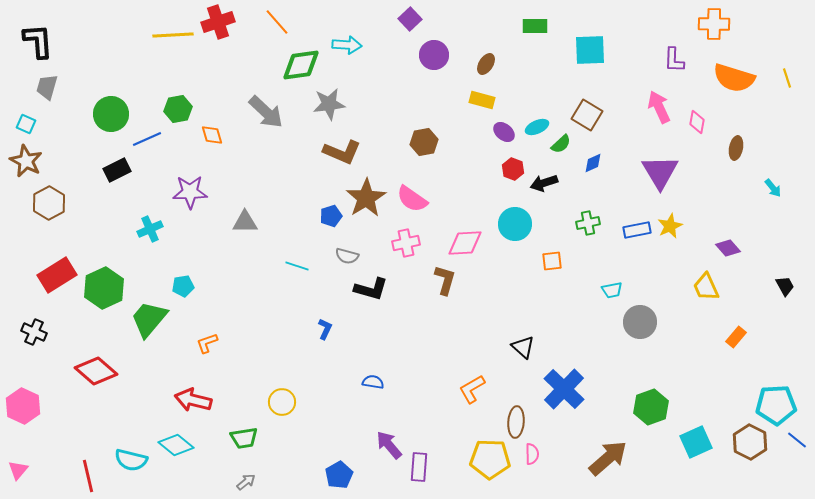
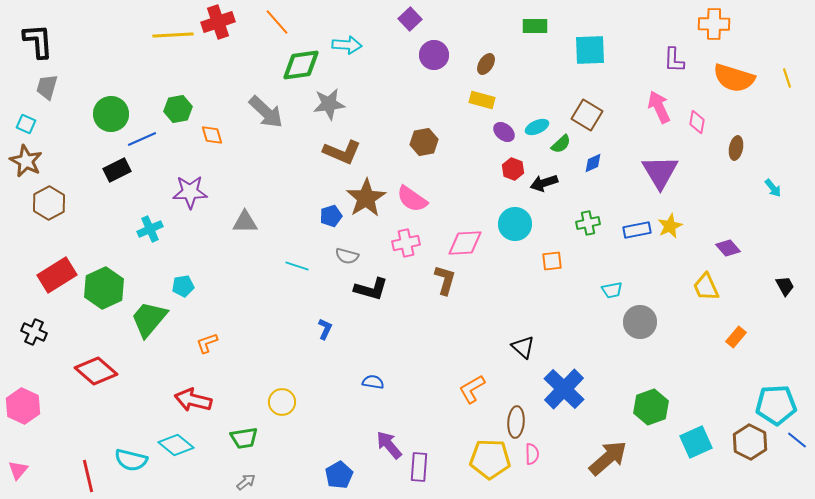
blue line at (147, 139): moved 5 px left
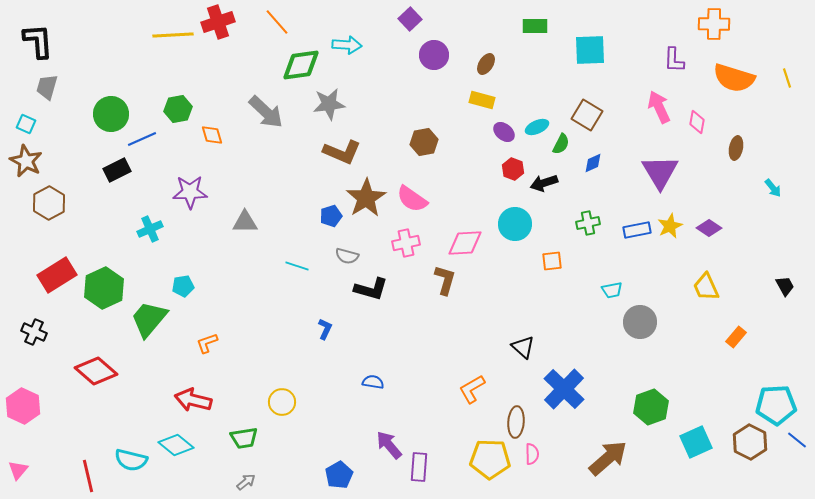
green semicircle at (561, 144): rotated 20 degrees counterclockwise
purple diamond at (728, 248): moved 19 px left, 20 px up; rotated 15 degrees counterclockwise
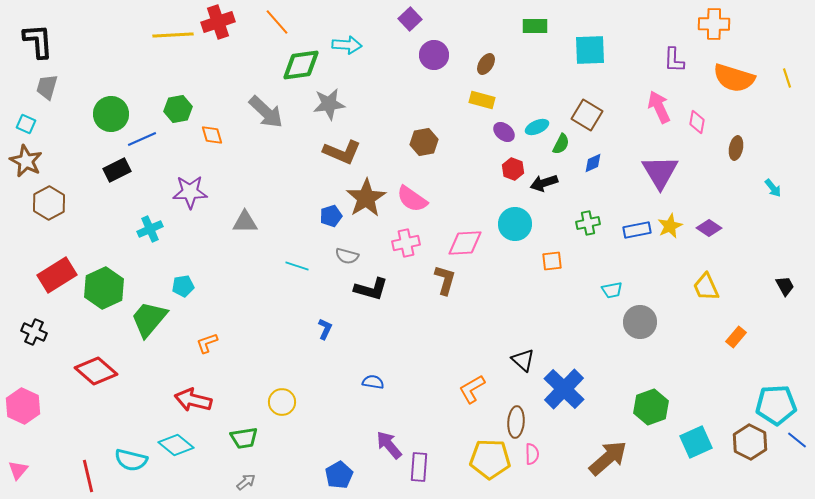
black triangle at (523, 347): moved 13 px down
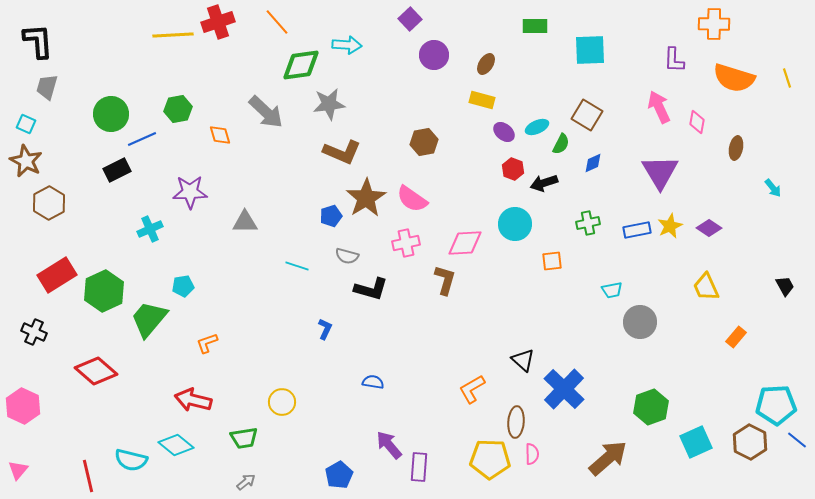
orange diamond at (212, 135): moved 8 px right
green hexagon at (104, 288): moved 3 px down
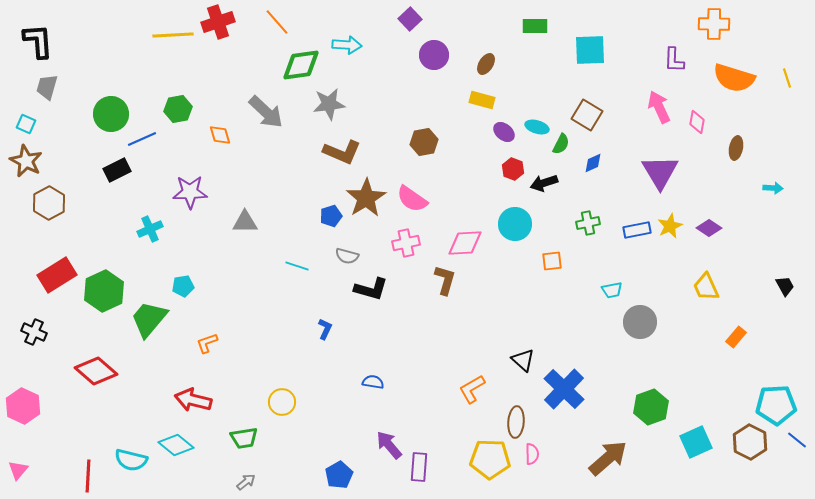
cyan ellipse at (537, 127): rotated 40 degrees clockwise
cyan arrow at (773, 188): rotated 48 degrees counterclockwise
red line at (88, 476): rotated 16 degrees clockwise
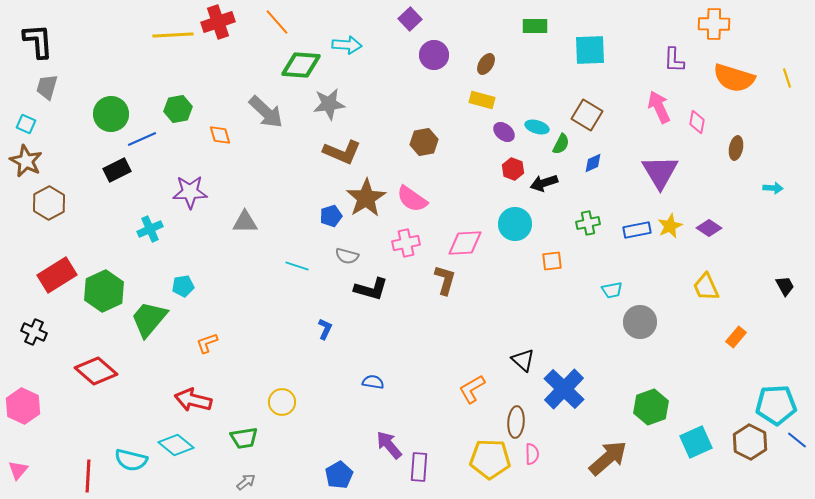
green diamond at (301, 65): rotated 12 degrees clockwise
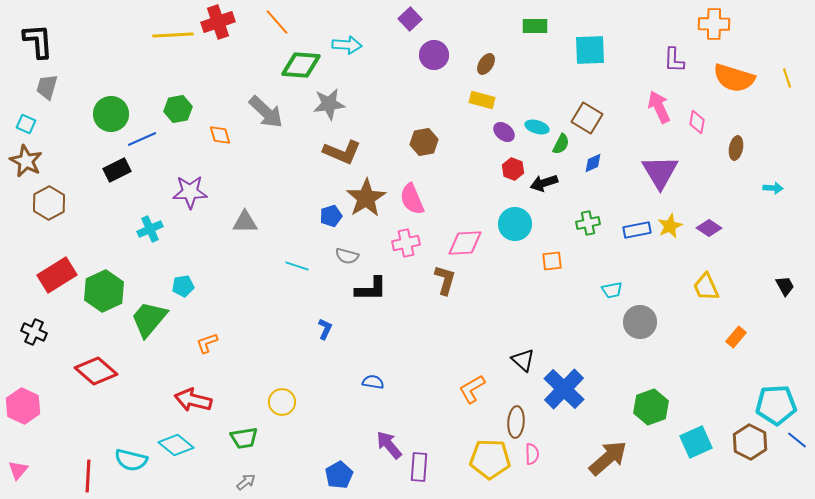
brown square at (587, 115): moved 3 px down
pink semicircle at (412, 199): rotated 32 degrees clockwise
black L-shape at (371, 289): rotated 16 degrees counterclockwise
